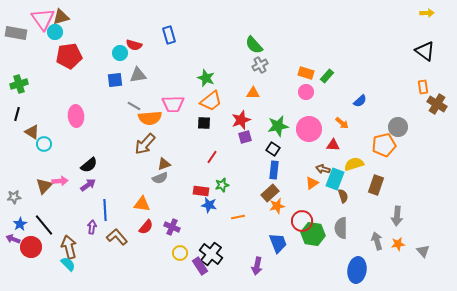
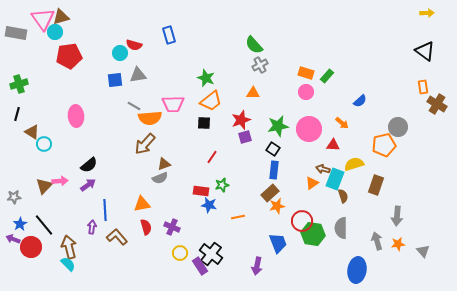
orange triangle at (142, 204): rotated 18 degrees counterclockwise
red semicircle at (146, 227): rotated 56 degrees counterclockwise
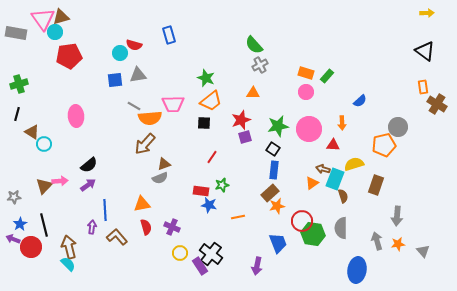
orange arrow at (342, 123): rotated 48 degrees clockwise
black line at (44, 225): rotated 25 degrees clockwise
